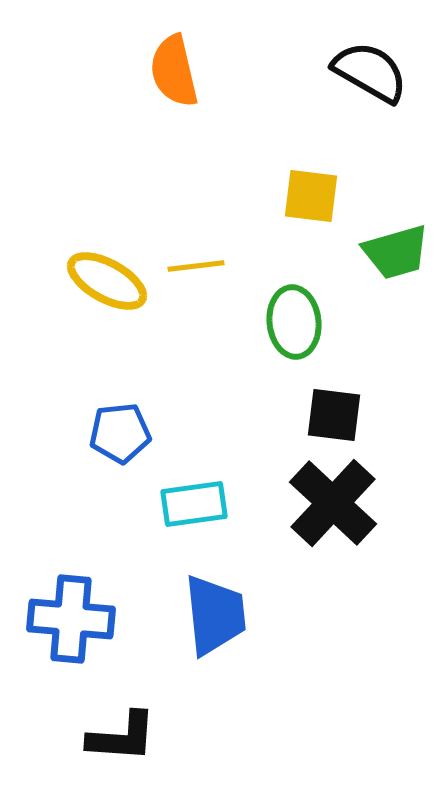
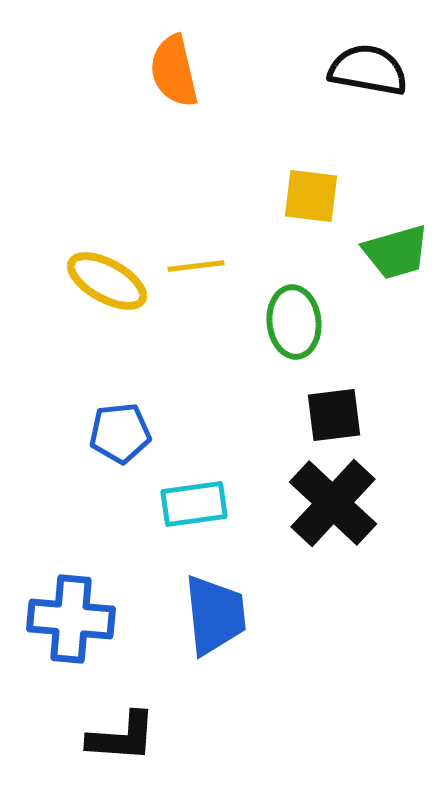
black semicircle: moved 2 px left, 2 px up; rotated 20 degrees counterclockwise
black square: rotated 14 degrees counterclockwise
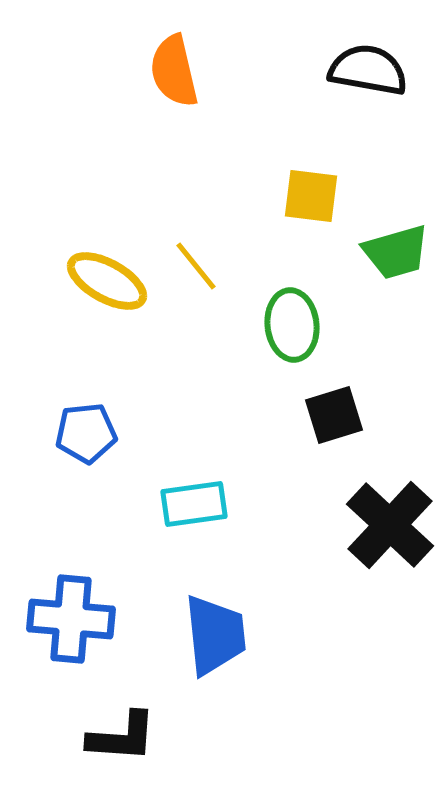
yellow line: rotated 58 degrees clockwise
green ellipse: moved 2 px left, 3 px down
black square: rotated 10 degrees counterclockwise
blue pentagon: moved 34 px left
black cross: moved 57 px right, 22 px down
blue trapezoid: moved 20 px down
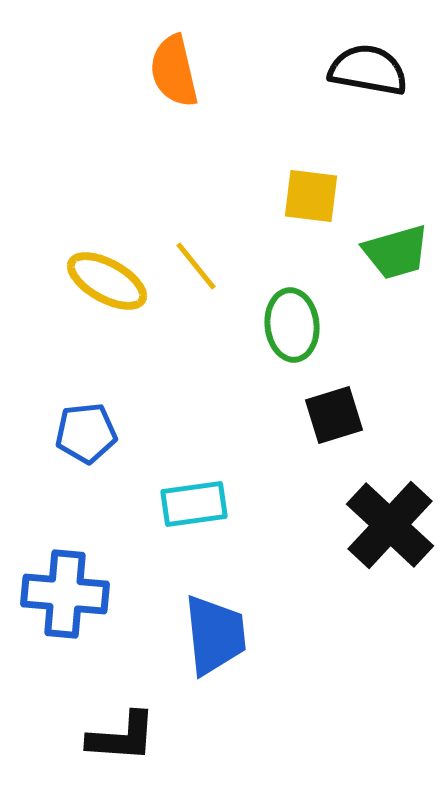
blue cross: moved 6 px left, 25 px up
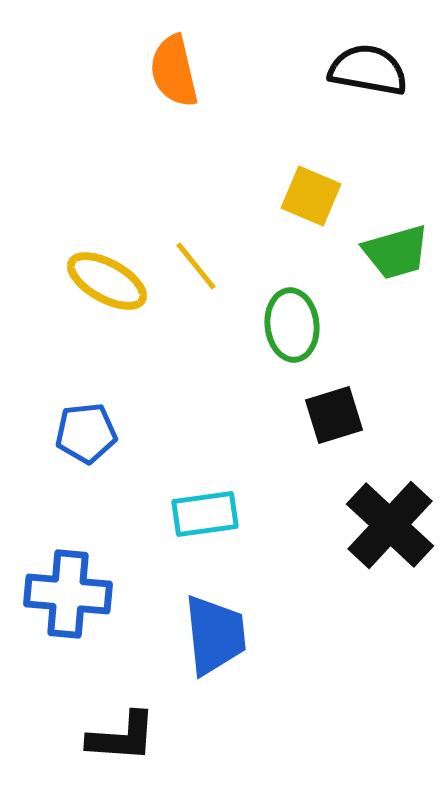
yellow square: rotated 16 degrees clockwise
cyan rectangle: moved 11 px right, 10 px down
blue cross: moved 3 px right
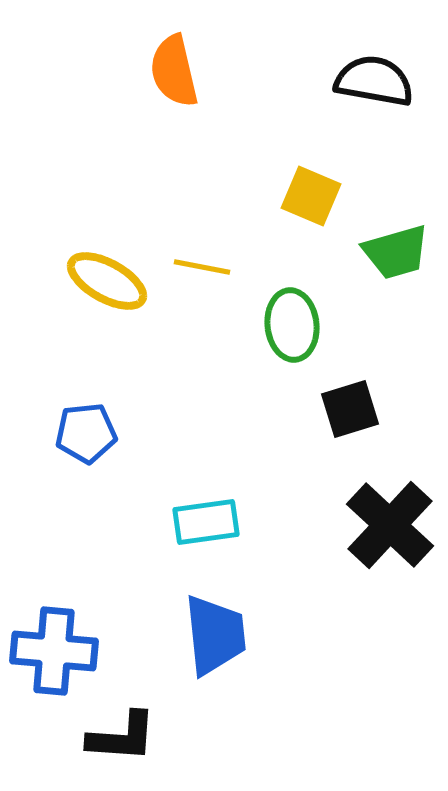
black semicircle: moved 6 px right, 11 px down
yellow line: moved 6 px right, 1 px down; rotated 40 degrees counterclockwise
black square: moved 16 px right, 6 px up
cyan rectangle: moved 1 px right, 8 px down
blue cross: moved 14 px left, 57 px down
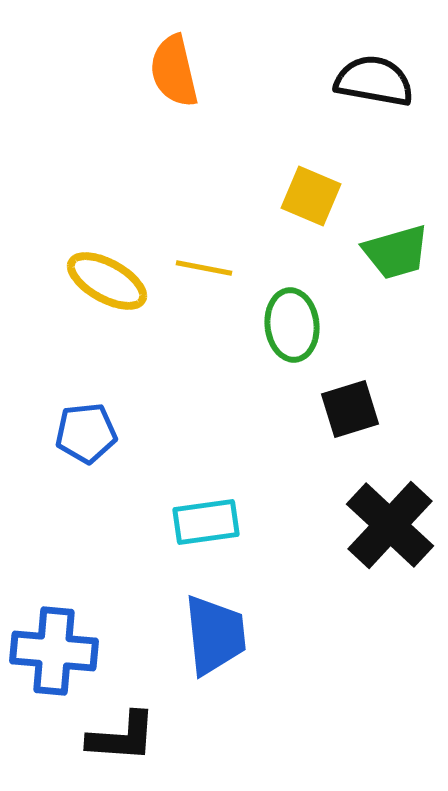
yellow line: moved 2 px right, 1 px down
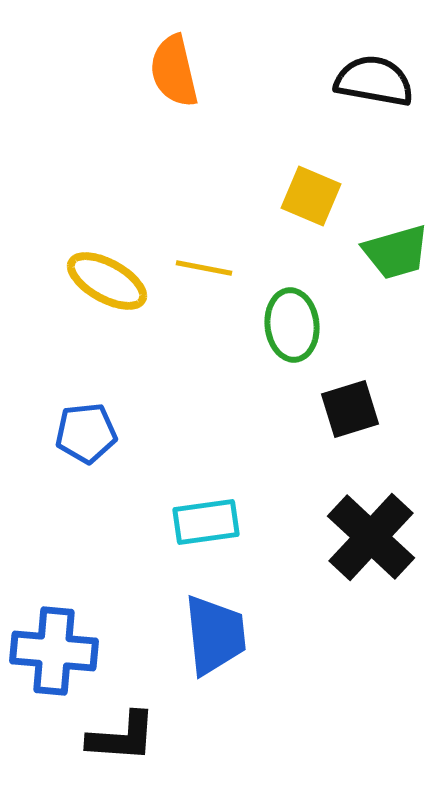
black cross: moved 19 px left, 12 px down
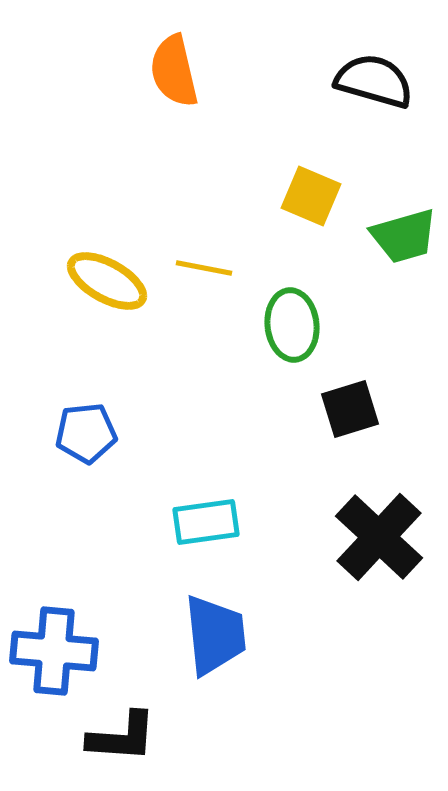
black semicircle: rotated 6 degrees clockwise
green trapezoid: moved 8 px right, 16 px up
black cross: moved 8 px right
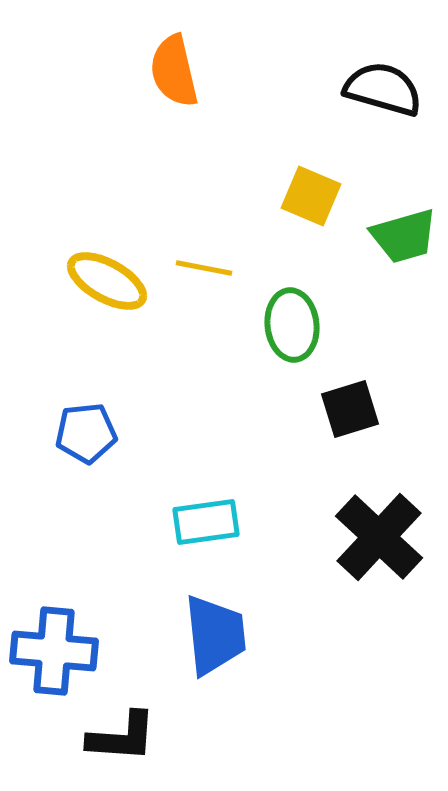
black semicircle: moved 9 px right, 8 px down
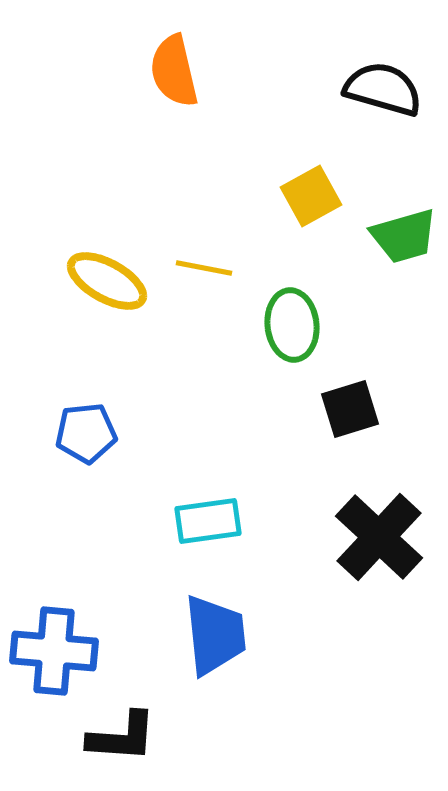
yellow square: rotated 38 degrees clockwise
cyan rectangle: moved 2 px right, 1 px up
